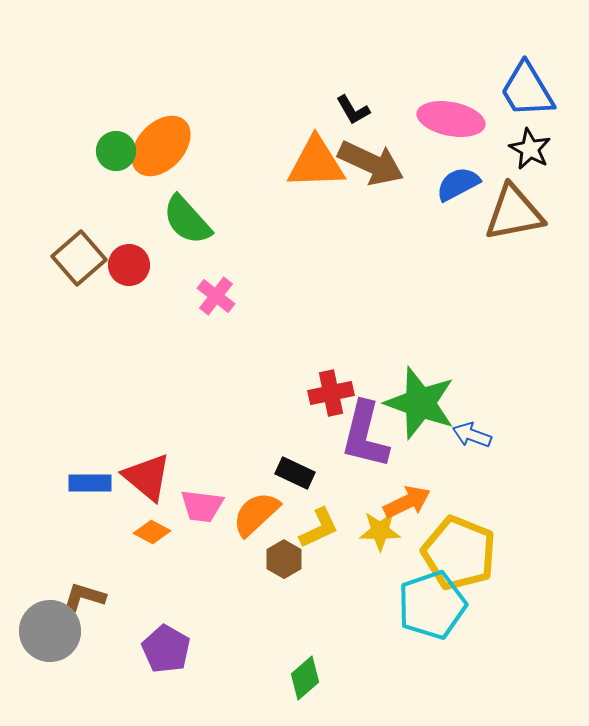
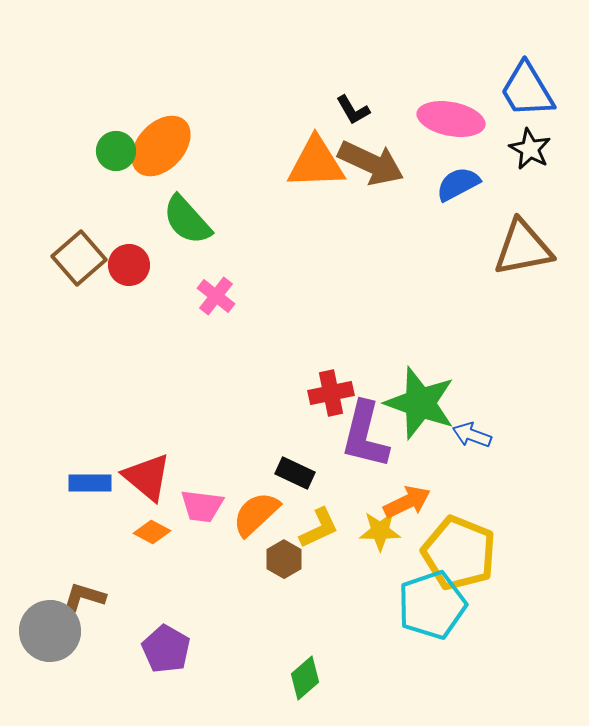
brown triangle: moved 9 px right, 35 px down
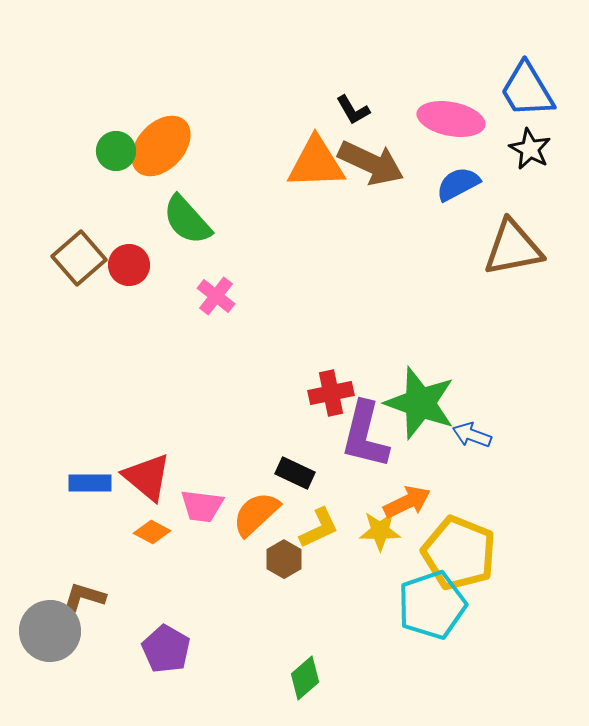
brown triangle: moved 10 px left
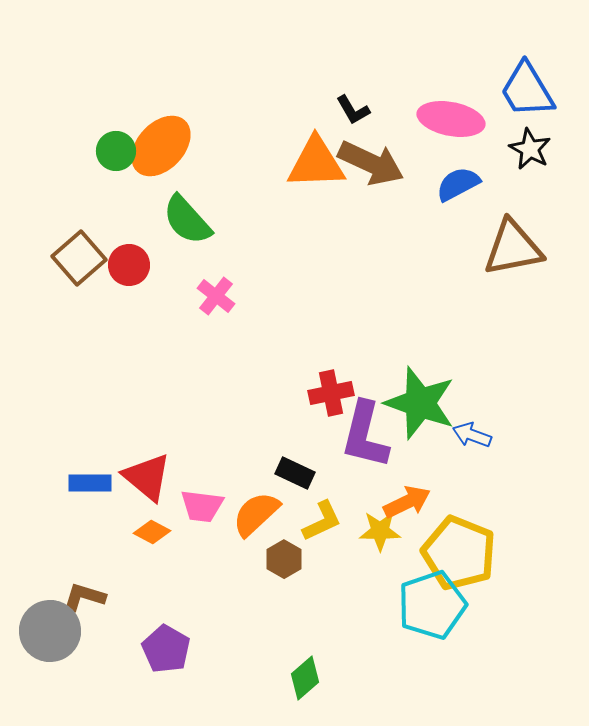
yellow L-shape: moved 3 px right, 7 px up
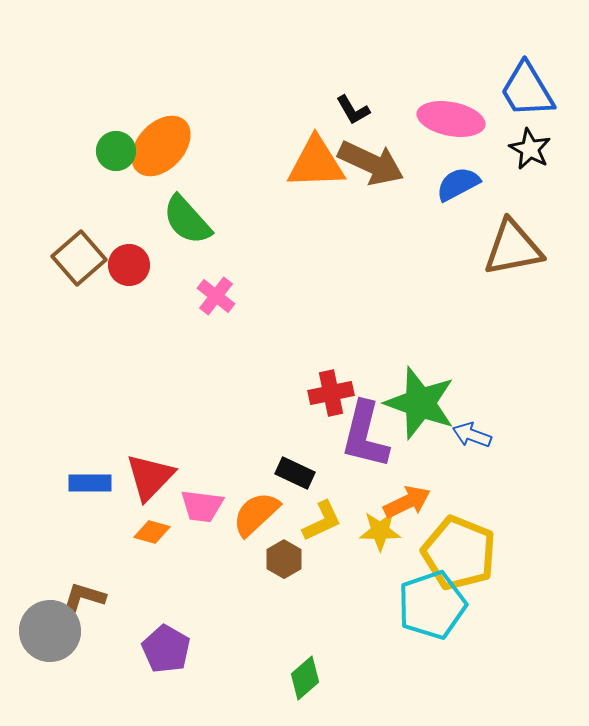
red triangle: moved 3 px right; rotated 34 degrees clockwise
orange diamond: rotated 12 degrees counterclockwise
